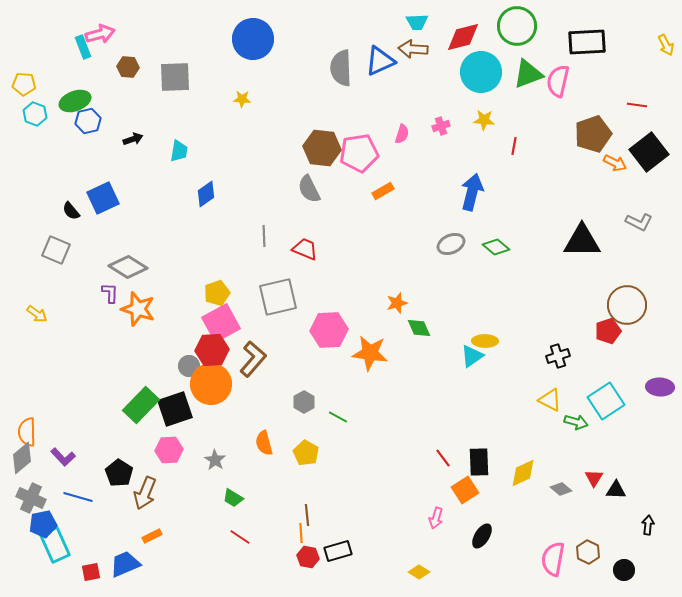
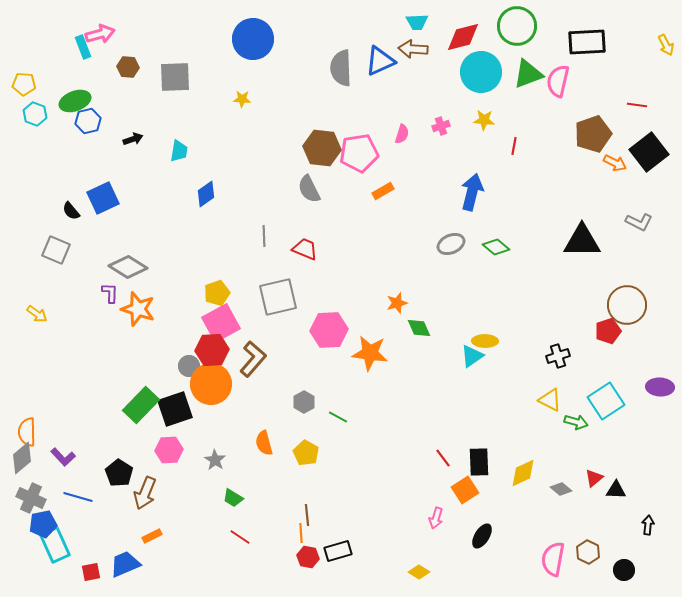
red triangle at (594, 478): rotated 18 degrees clockwise
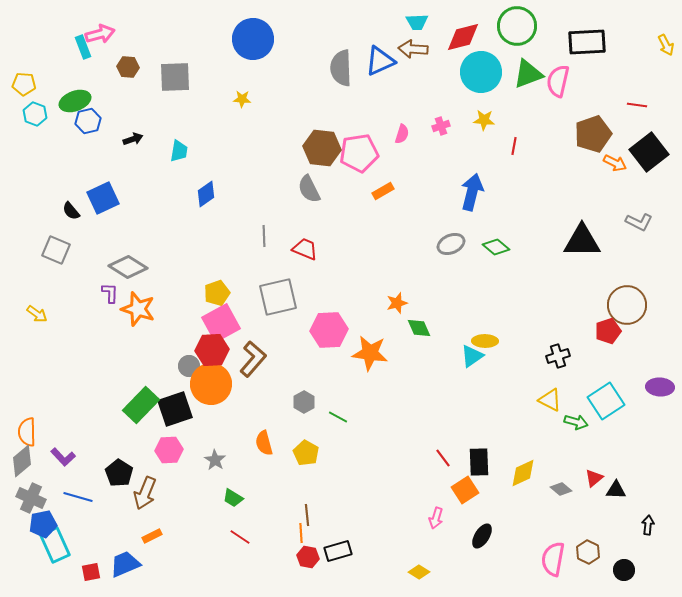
gray diamond at (22, 458): moved 3 px down
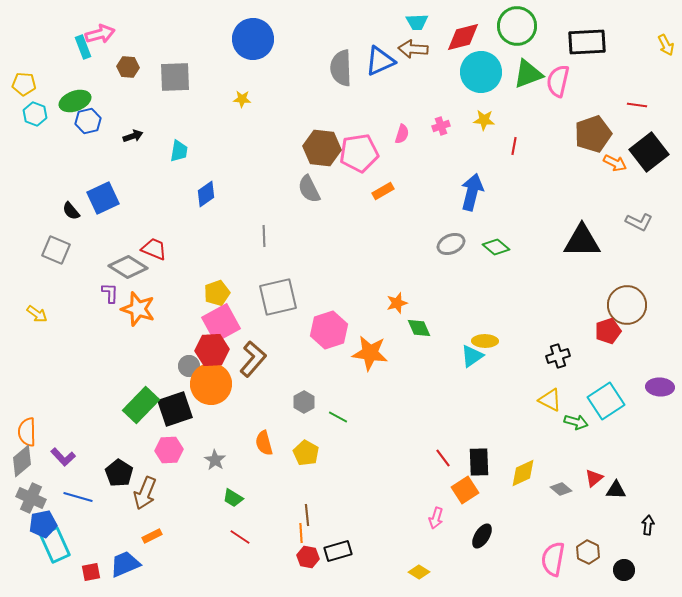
black arrow at (133, 139): moved 3 px up
red trapezoid at (305, 249): moved 151 px left
pink hexagon at (329, 330): rotated 15 degrees counterclockwise
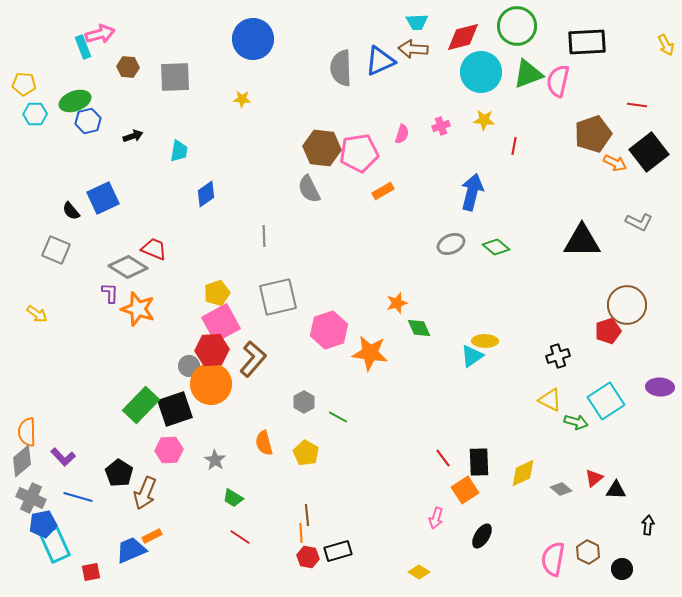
cyan hexagon at (35, 114): rotated 20 degrees counterclockwise
blue trapezoid at (125, 564): moved 6 px right, 14 px up
black circle at (624, 570): moved 2 px left, 1 px up
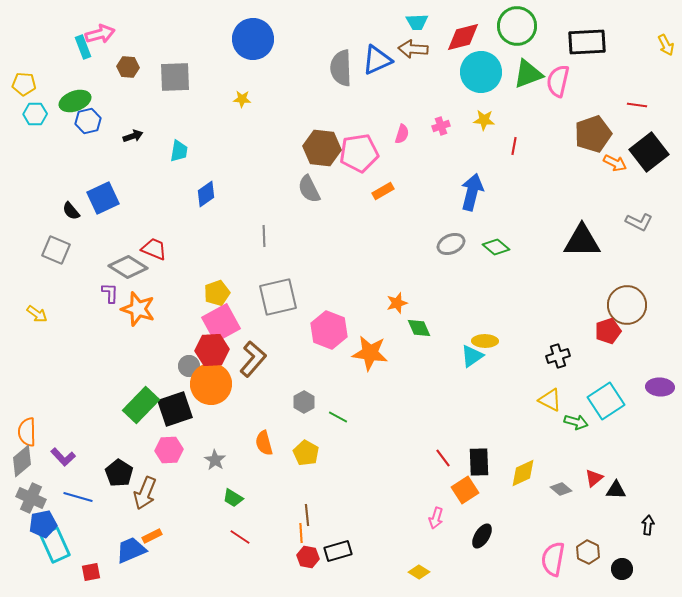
blue triangle at (380, 61): moved 3 px left, 1 px up
pink hexagon at (329, 330): rotated 21 degrees counterclockwise
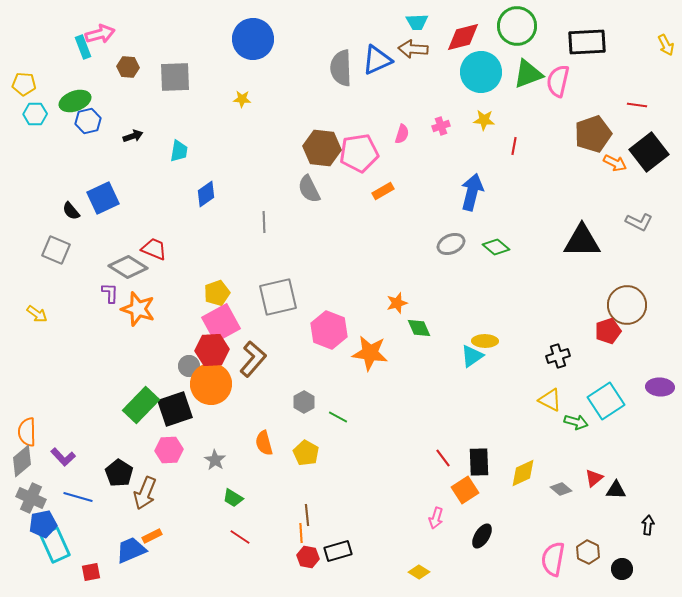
gray line at (264, 236): moved 14 px up
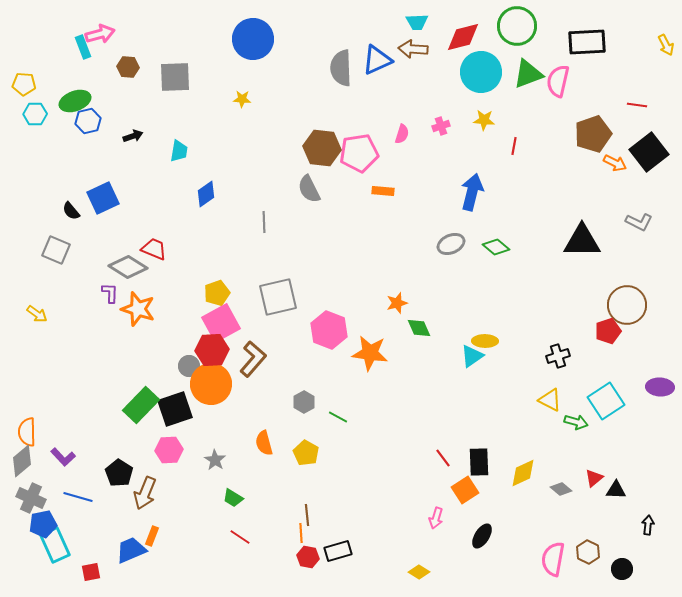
orange rectangle at (383, 191): rotated 35 degrees clockwise
orange rectangle at (152, 536): rotated 42 degrees counterclockwise
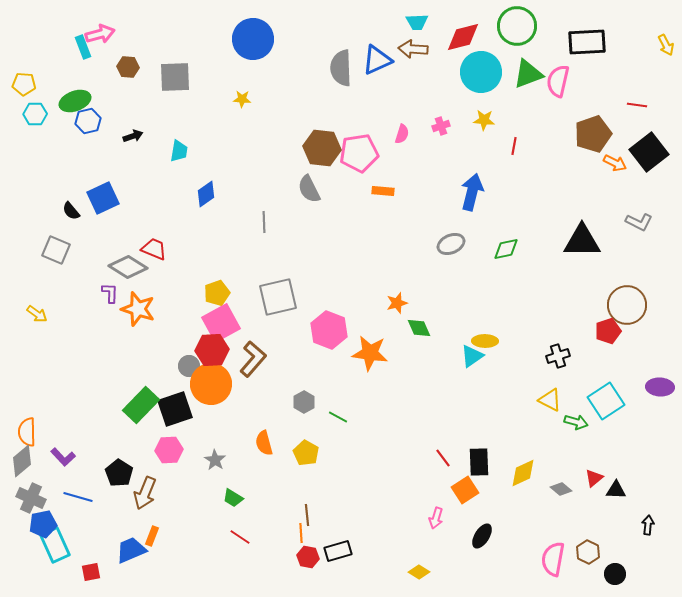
green diamond at (496, 247): moved 10 px right, 2 px down; rotated 52 degrees counterclockwise
black circle at (622, 569): moved 7 px left, 5 px down
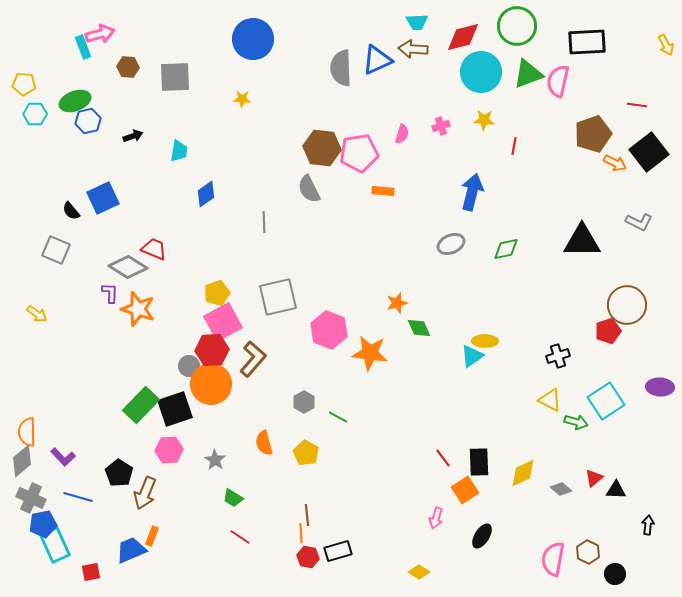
pink square at (221, 323): moved 2 px right, 1 px up
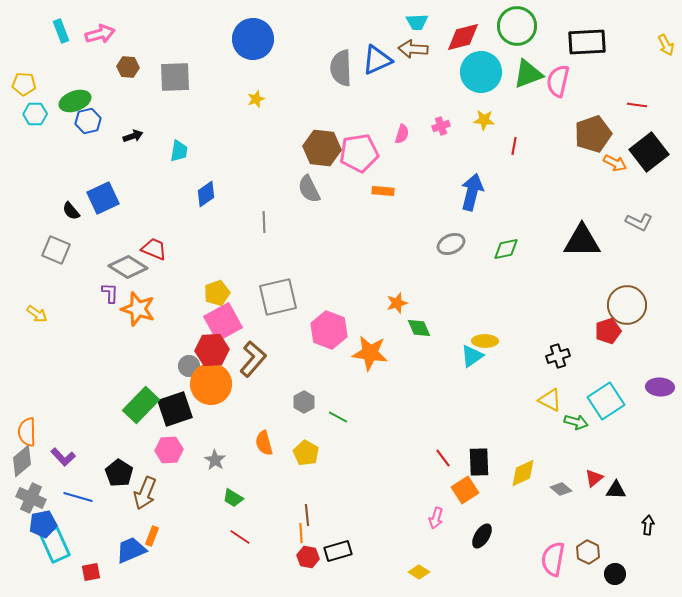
cyan rectangle at (83, 47): moved 22 px left, 16 px up
yellow star at (242, 99): moved 14 px right; rotated 24 degrees counterclockwise
